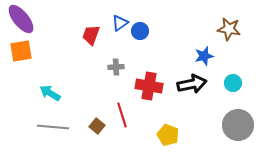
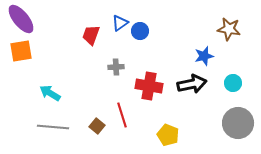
gray circle: moved 2 px up
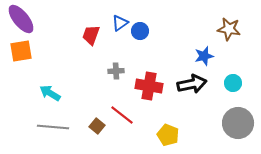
gray cross: moved 4 px down
red line: rotated 35 degrees counterclockwise
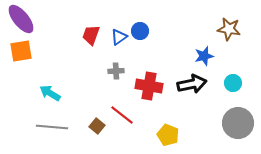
blue triangle: moved 1 px left, 14 px down
gray line: moved 1 px left
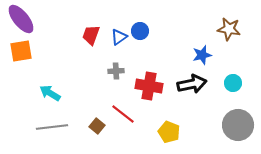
blue star: moved 2 px left, 1 px up
red line: moved 1 px right, 1 px up
gray circle: moved 2 px down
gray line: rotated 12 degrees counterclockwise
yellow pentagon: moved 1 px right, 3 px up
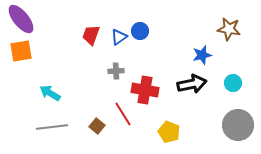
red cross: moved 4 px left, 4 px down
red line: rotated 20 degrees clockwise
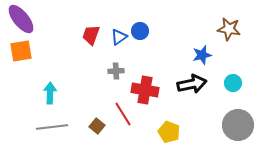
cyan arrow: rotated 60 degrees clockwise
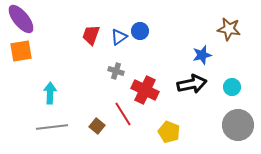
gray cross: rotated 21 degrees clockwise
cyan circle: moved 1 px left, 4 px down
red cross: rotated 16 degrees clockwise
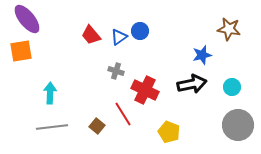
purple ellipse: moved 6 px right
red trapezoid: rotated 60 degrees counterclockwise
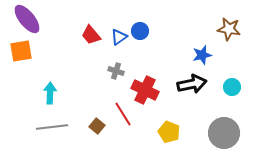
gray circle: moved 14 px left, 8 px down
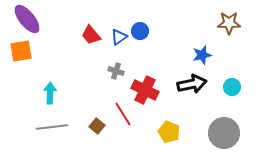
brown star: moved 6 px up; rotated 10 degrees counterclockwise
